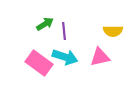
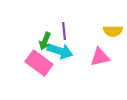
green arrow: moved 17 px down; rotated 144 degrees clockwise
cyan arrow: moved 5 px left, 6 px up
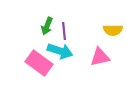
yellow semicircle: moved 1 px up
green arrow: moved 2 px right, 15 px up
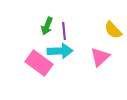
yellow semicircle: rotated 48 degrees clockwise
cyan arrow: rotated 20 degrees counterclockwise
pink triangle: rotated 30 degrees counterclockwise
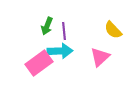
pink rectangle: rotated 72 degrees counterclockwise
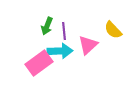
pink triangle: moved 12 px left, 12 px up
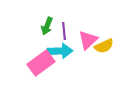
yellow semicircle: moved 9 px left, 16 px down; rotated 72 degrees counterclockwise
pink triangle: moved 5 px up
pink rectangle: moved 2 px right
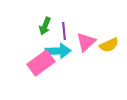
green arrow: moved 2 px left
pink triangle: moved 2 px left, 2 px down
yellow semicircle: moved 5 px right, 1 px up
cyan arrow: moved 2 px left
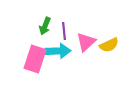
pink rectangle: moved 6 px left, 4 px up; rotated 36 degrees counterclockwise
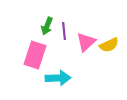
green arrow: moved 2 px right
cyan arrow: moved 27 px down
pink rectangle: moved 4 px up
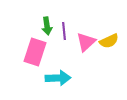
green arrow: rotated 30 degrees counterclockwise
yellow semicircle: moved 4 px up
pink rectangle: moved 3 px up
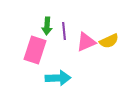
green arrow: rotated 12 degrees clockwise
pink triangle: rotated 20 degrees clockwise
pink rectangle: moved 2 px up
